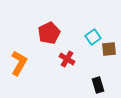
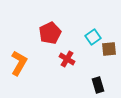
red pentagon: moved 1 px right
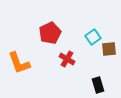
orange L-shape: rotated 130 degrees clockwise
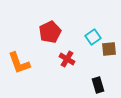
red pentagon: moved 1 px up
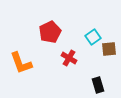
red cross: moved 2 px right, 1 px up
orange L-shape: moved 2 px right
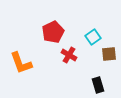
red pentagon: moved 3 px right
brown square: moved 5 px down
red cross: moved 3 px up
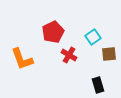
orange L-shape: moved 1 px right, 4 px up
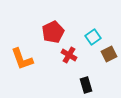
brown square: rotated 21 degrees counterclockwise
black rectangle: moved 12 px left
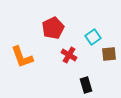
red pentagon: moved 4 px up
brown square: rotated 21 degrees clockwise
orange L-shape: moved 2 px up
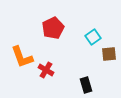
red cross: moved 23 px left, 15 px down
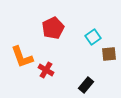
black rectangle: rotated 56 degrees clockwise
